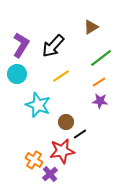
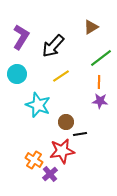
purple L-shape: moved 8 px up
orange line: rotated 56 degrees counterclockwise
black line: rotated 24 degrees clockwise
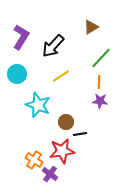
green line: rotated 10 degrees counterclockwise
purple cross: rotated 14 degrees counterclockwise
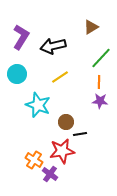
black arrow: rotated 35 degrees clockwise
yellow line: moved 1 px left, 1 px down
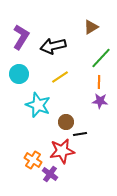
cyan circle: moved 2 px right
orange cross: moved 1 px left
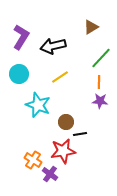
red star: moved 1 px right
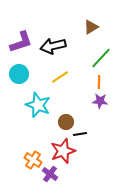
purple L-shape: moved 5 px down; rotated 40 degrees clockwise
red star: rotated 10 degrees counterclockwise
